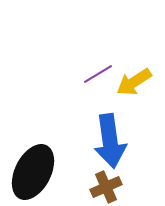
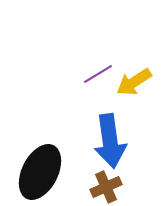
black ellipse: moved 7 px right
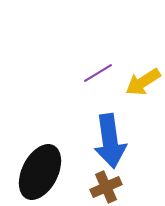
purple line: moved 1 px up
yellow arrow: moved 9 px right
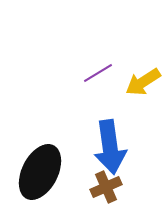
blue arrow: moved 6 px down
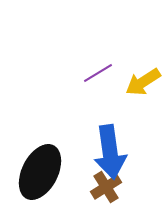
blue arrow: moved 5 px down
brown cross: rotated 8 degrees counterclockwise
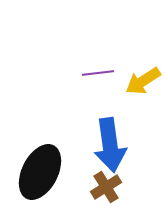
purple line: rotated 24 degrees clockwise
yellow arrow: moved 1 px up
blue arrow: moved 7 px up
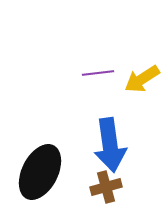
yellow arrow: moved 1 px left, 2 px up
brown cross: rotated 16 degrees clockwise
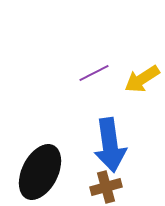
purple line: moved 4 px left; rotated 20 degrees counterclockwise
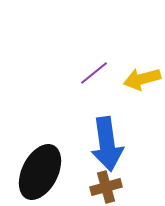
purple line: rotated 12 degrees counterclockwise
yellow arrow: rotated 18 degrees clockwise
blue arrow: moved 3 px left, 1 px up
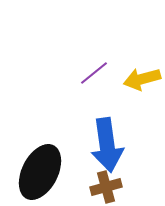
blue arrow: moved 1 px down
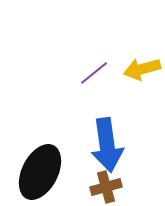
yellow arrow: moved 10 px up
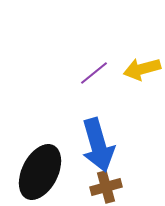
blue arrow: moved 9 px left; rotated 8 degrees counterclockwise
